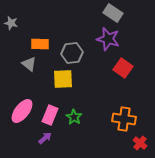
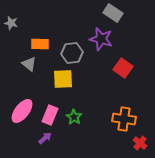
purple star: moved 7 px left
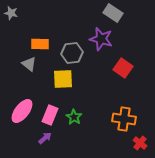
gray star: moved 10 px up
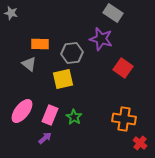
yellow square: rotated 10 degrees counterclockwise
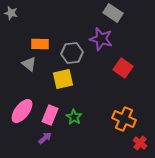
orange cross: rotated 15 degrees clockwise
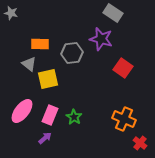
yellow square: moved 15 px left
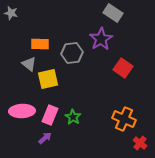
purple star: rotated 25 degrees clockwise
pink ellipse: rotated 50 degrees clockwise
green star: moved 1 px left
